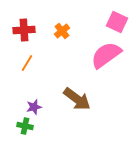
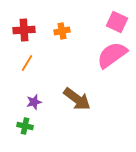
orange cross: rotated 28 degrees clockwise
pink semicircle: moved 6 px right
purple star: moved 5 px up
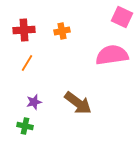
pink square: moved 5 px right, 5 px up
pink semicircle: rotated 28 degrees clockwise
brown arrow: moved 1 px right, 4 px down
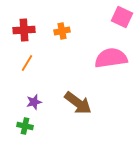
pink semicircle: moved 1 px left, 3 px down
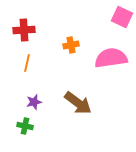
orange cross: moved 9 px right, 14 px down
orange line: rotated 18 degrees counterclockwise
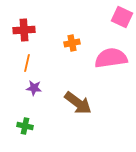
orange cross: moved 1 px right, 2 px up
purple star: moved 14 px up; rotated 21 degrees clockwise
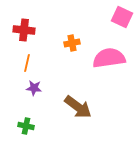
red cross: rotated 10 degrees clockwise
pink semicircle: moved 2 px left
brown arrow: moved 4 px down
green cross: moved 1 px right
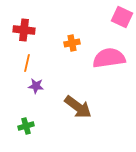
purple star: moved 2 px right, 2 px up
green cross: rotated 28 degrees counterclockwise
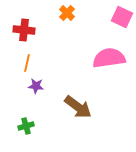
orange cross: moved 5 px left, 30 px up; rotated 35 degrees counterclockwise
